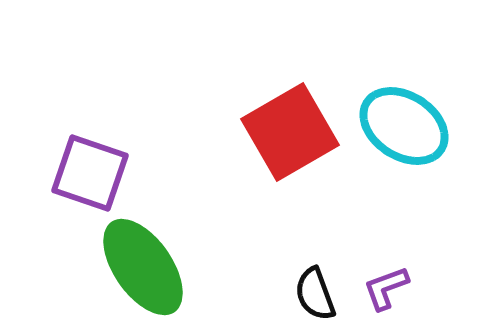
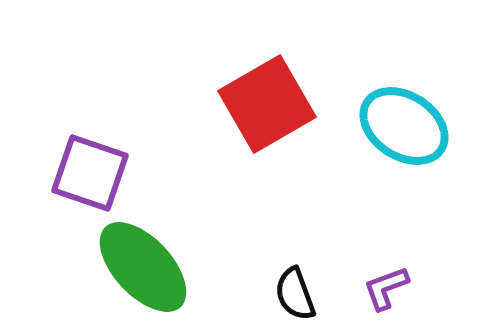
red square: moved 23 px left, 28 px up
green ellipse: rotated 8 degrees counterclockwise
black semicircle: moved 20 px left
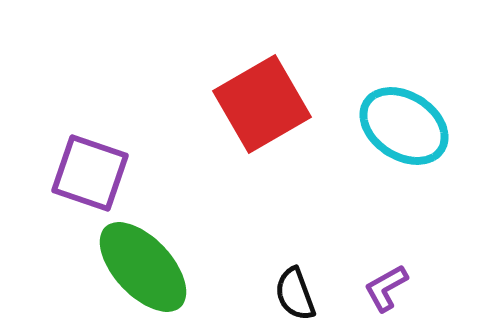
red square: moved 5 px left
purple L-shape: rotated 9 degrees counterclockwise
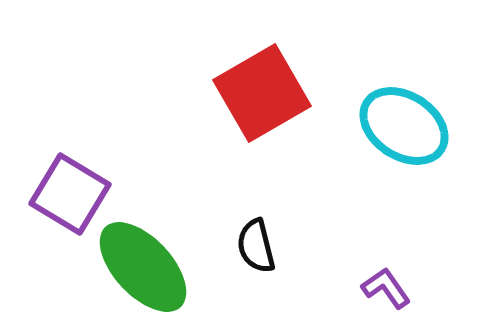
red square: moved 11 px up
purple square: moved 20 px left, 21 px down; rotated 12 degrees clockwise
purple L-shape: rotated 84 degrees clockwise
black semicircle: moved 39 px left, 48 px up; rotated 6 degrees clockwise
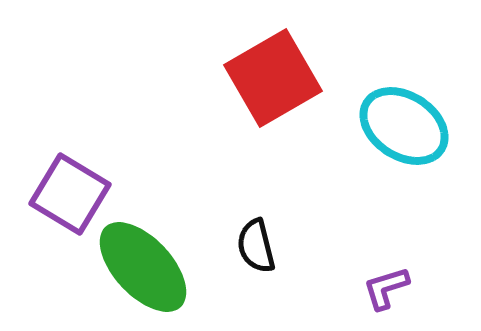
red square: moved 11 px right, 15 px up
purple L-shape: rotated 72 degrees counterclockwise
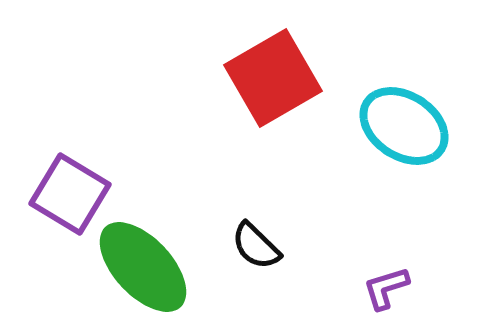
black semicircle: rotated 32 degrees counterclockwise
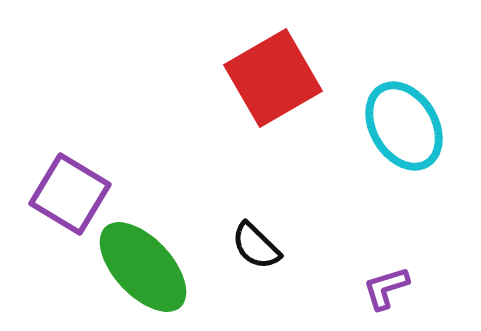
cyan ellipse: rotated 26 degrees clockwise
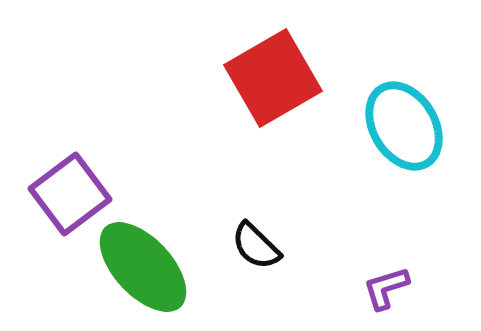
purple square: rotated 22 degrees clockwise
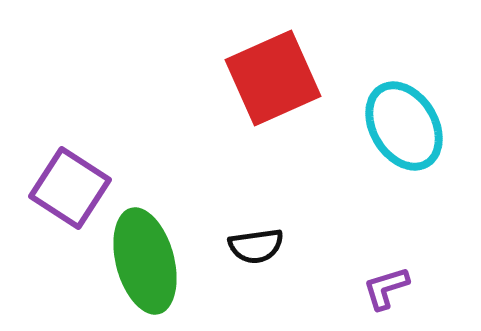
red square: rotated 6 degrees clockwise
purple square: moved 6 px up; rotated 20 degrees counterclockwise
black semicircle: rotated 52 degrees counterclockwise
green ellipse: moved 2 px right, 6 px up; rotated 28 degrees clockwise
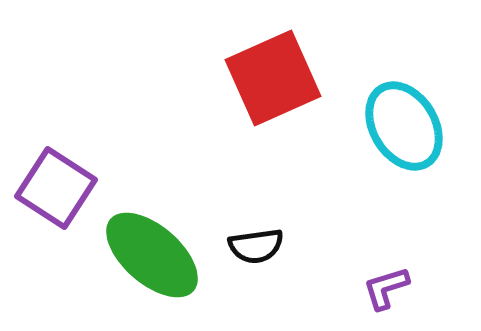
purple square: moved 14 px left
green ellipse: moved 7 px right, 6 px up; rotated 34 degrees counterclockwise
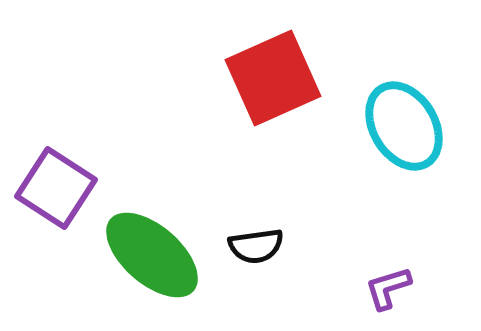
purple L-shape: moved 2 px right
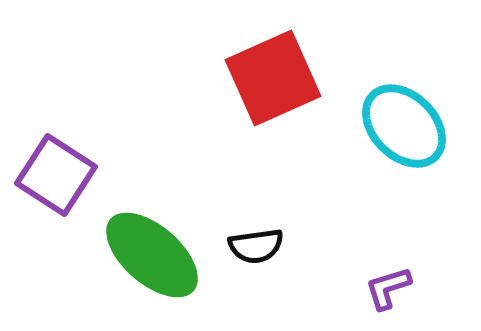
cyan ellipse: rotated 14 degrees counterclockwise
purple square: moved 13 px up
